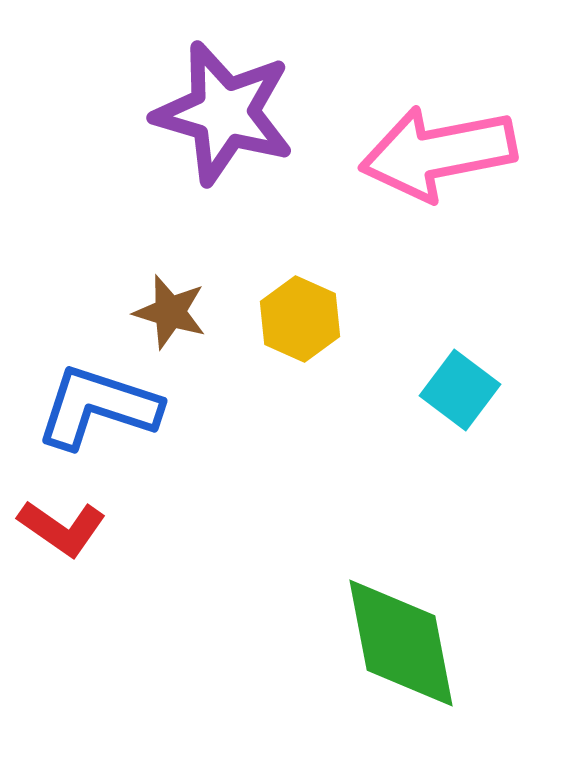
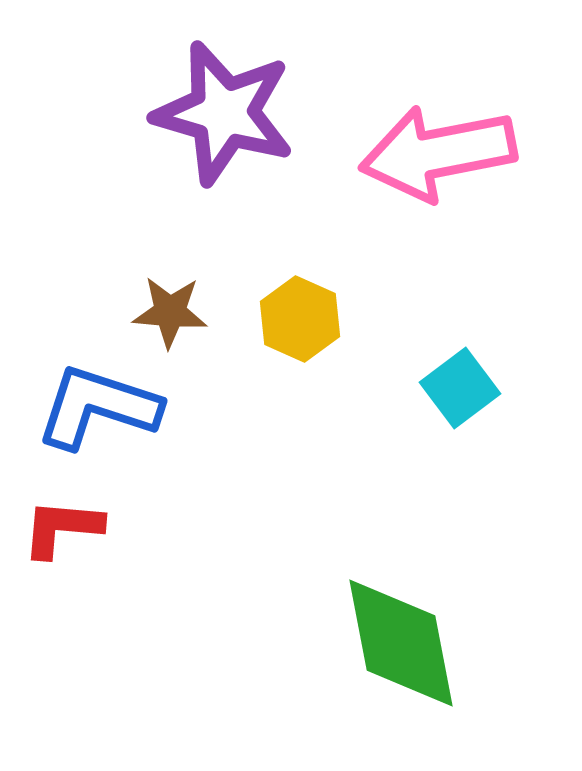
brown star: rotated 12 degrees counterclockwise
cyan square: moved 2 px up; rotated 16 degrees clockwise
red L-shape: rotated 150 degrees clockwise
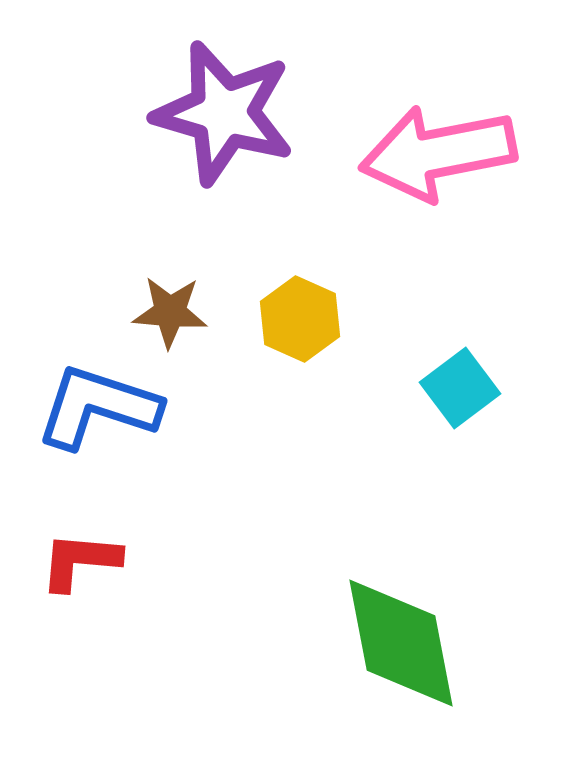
red L-shape: moved 18 px right, 33 px down
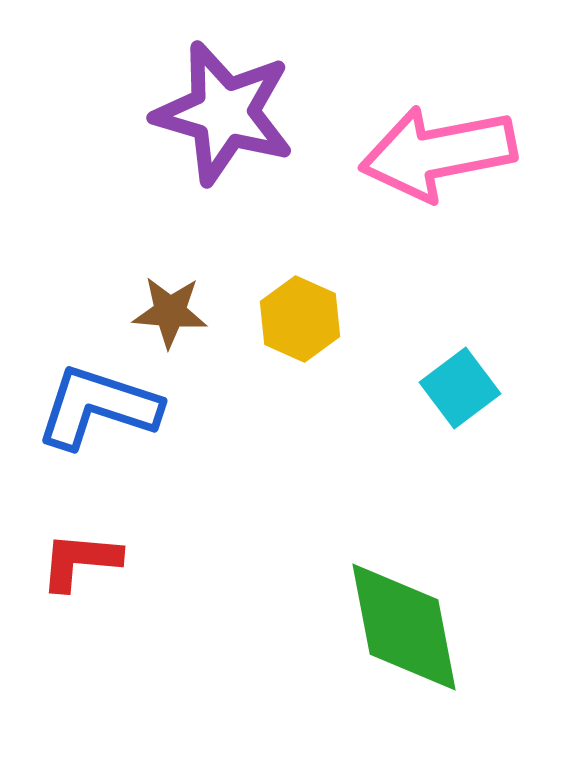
green diamond: moved 3 px right, 16 px up
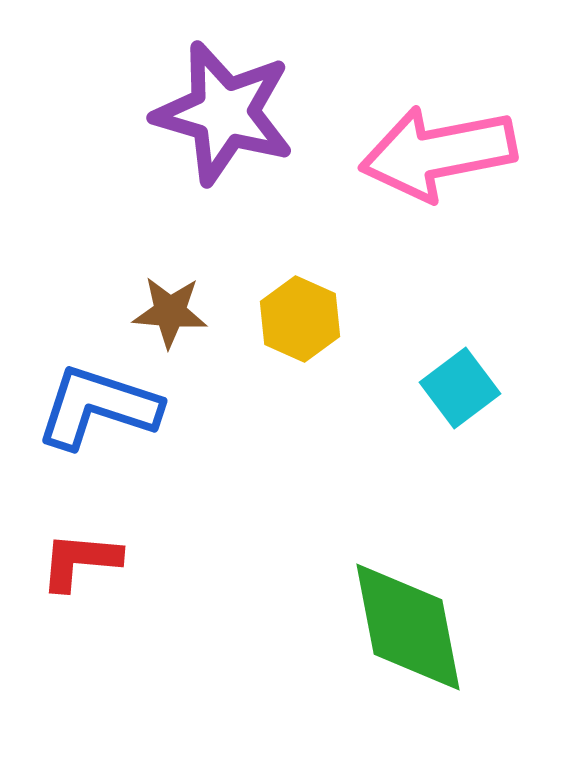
green diamond: moved 4 px right
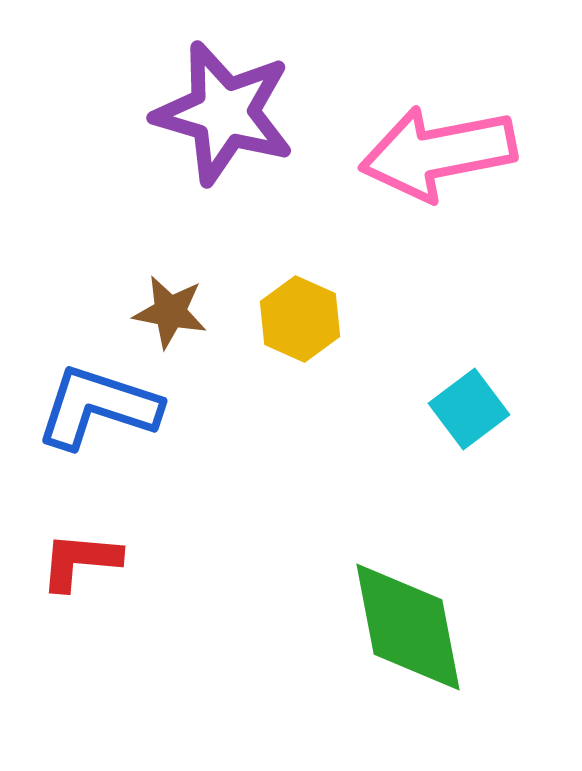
brown star: rotated 6 degrees clockwise
cyan square: moved 9 px right, 21 px down
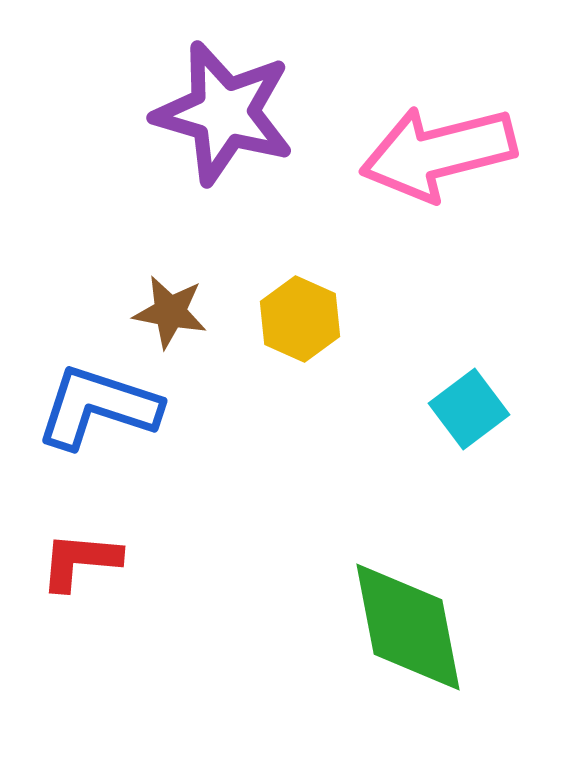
pink arrow: rotated 3 degrees counterclockwise
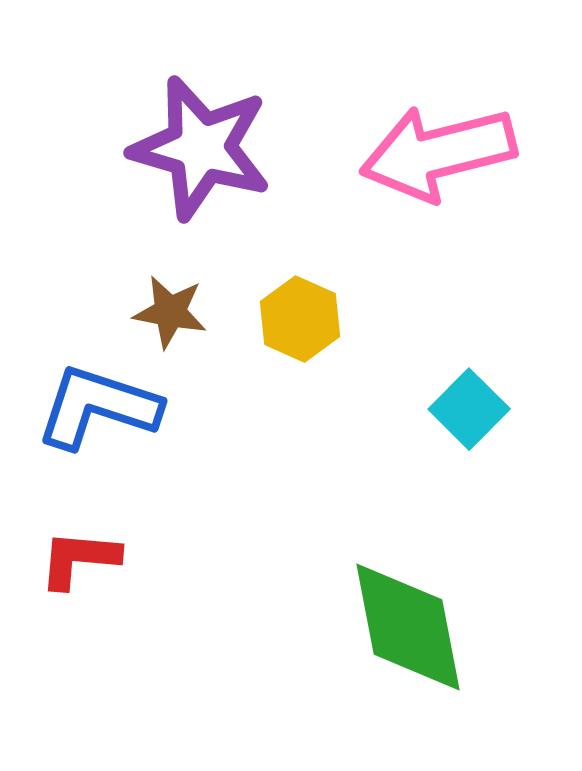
purple star: moved 23 px left, 35 px down
cyan square: rotated 8 degrees counterclockwise
red L-shape: moved 1 px left, 2 px up
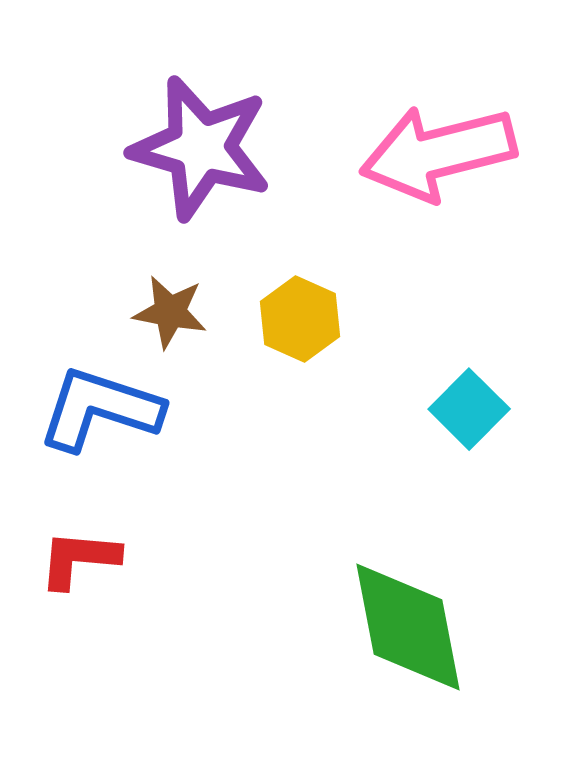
blue L-shape: moved 2 px right, 2 px down
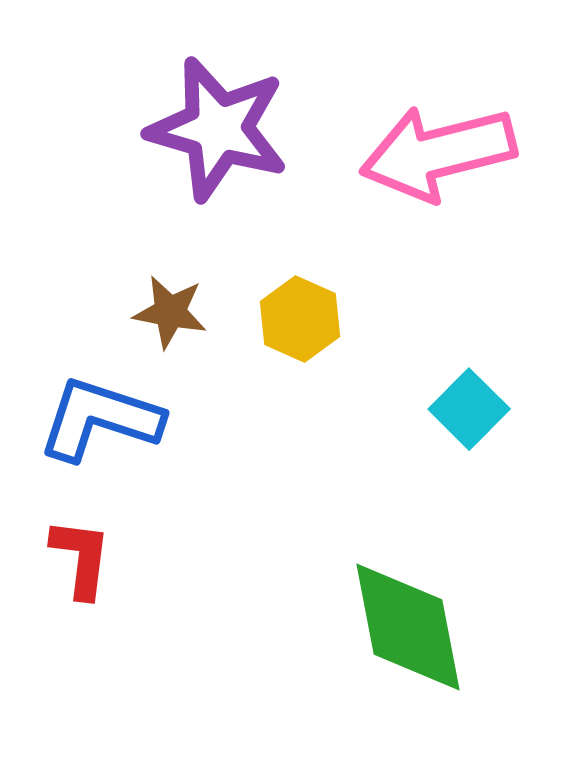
purple star: moved 17 px right, 19 px up
blue L-shape: moved 10 px down
red L-shape: moved 2 px right, 1 px up; rotated 92 degrees clockwise
